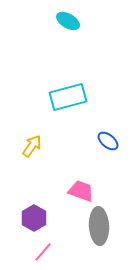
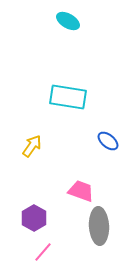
cyan rectangle: rotated 24 degrees clockwise
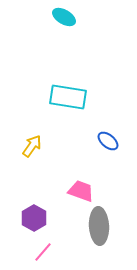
cyan ellipse: moved 4 px left, 4 px up
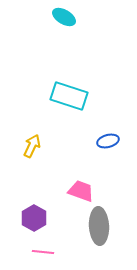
cyan rectangle: moved 1 px right, 1 px up; rotated 9 degrees clockwise
blue ellipse: rotated 55 degrees counterclockwise
yellow arrow: rotated 10 degrees counterclockwise
pink line: rotated 55 degrees clockwise
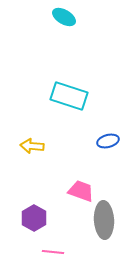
yellow arrow: rotated 110 degrees counterclockwise
gray ellipse: moved 5 px right, 6 px up
pink line: moved 10 px right
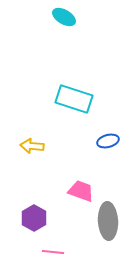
cyan rectangle: moved 5 px right, 3 px down
gray ellipse: moved 4 px right, 1 px down
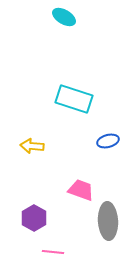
pink trapezoid: moved 1 px up
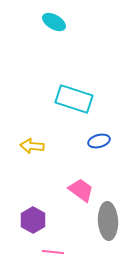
cyan ellipse: moved 10 px left, 5 px down
blue ellipse: moved 9 px left
pink trapezoid: rotated 16 degrees clockwise
purple hexagon: moved 1 px left, 2 px down
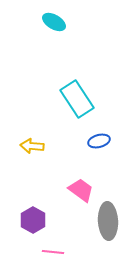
cyan rectangle: moved 3 px right; rotated 39 degrees clockwise
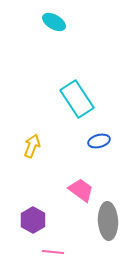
yellow arrow: rotated 105 degrees clockwise
